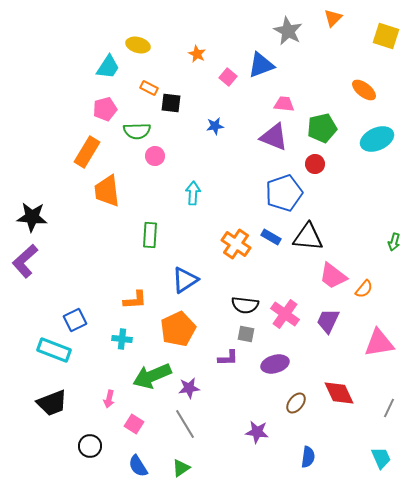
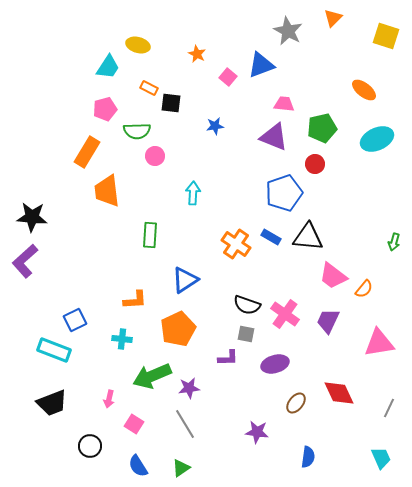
black semicircle at (245, 305): moved 2 px right; rotated 12 degrees clockwise
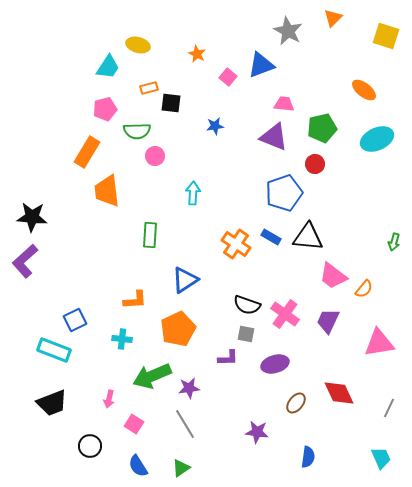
orange rectangle at (149, 88): rotated 42 degrees counterclockwise
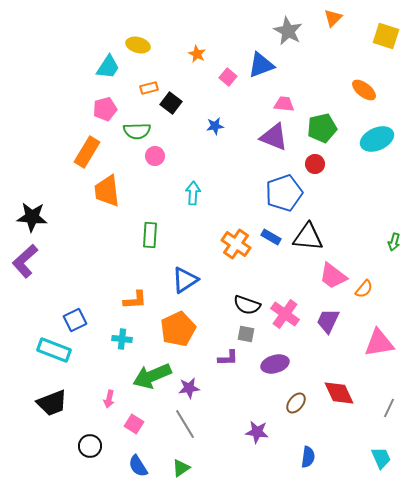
black square at (171, 103): rotated 30 degrees clockwise
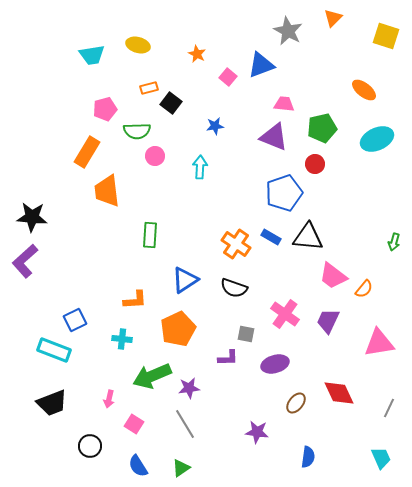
cyan trapezoid at (108, 67): moved 16 px left, 12 px up; rotated 48 degrees clockwise
cyan arrow at (193, 193): moved 7 px right, 26 px up
black semicircle at (247, 305): moved 13 px left, 17 px up
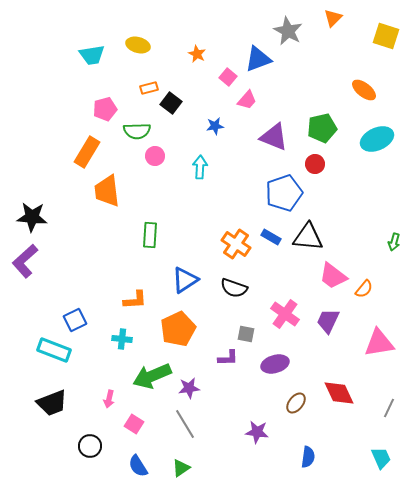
blue triangle at (261, 65): moved 3 px left, 6 px up
pink trapezoid at (284, 104): moved 37 px left, 4 px up; rotated 125 degrees clockwise
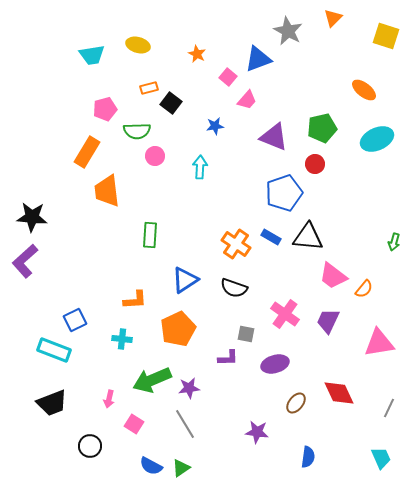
green arrow at (152, 376): moved 4 px down
blue semicircle at (138, 466): moved 13 px right; rotated 30 degrees counterclockwise
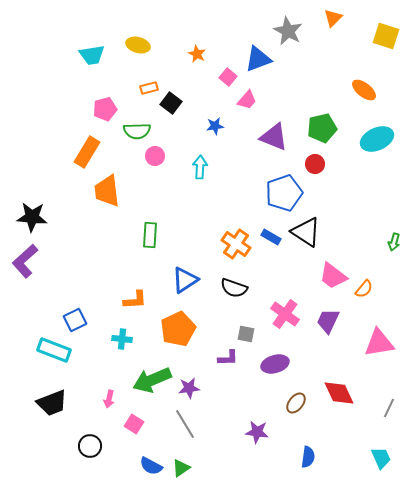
black triangle at (308, 237): moved 2 px left, 5 px up; rotated 28 degrees clockwise
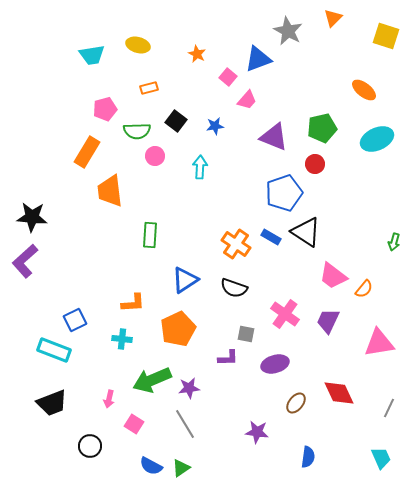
black square at (171, 103): moved 5 px right, 18 px down
orange trapezoid at (107, 191): moved 3 px right
orange L-shape at (135, 300): moved 2 px left, 3 px down
